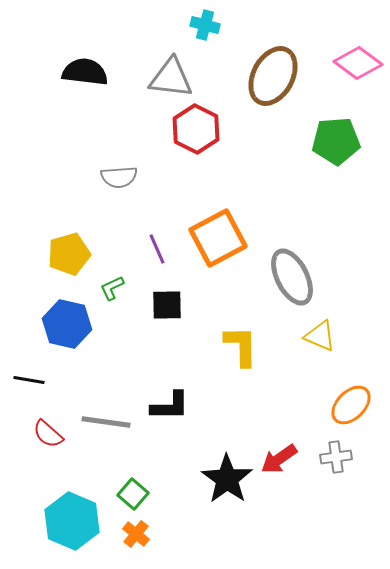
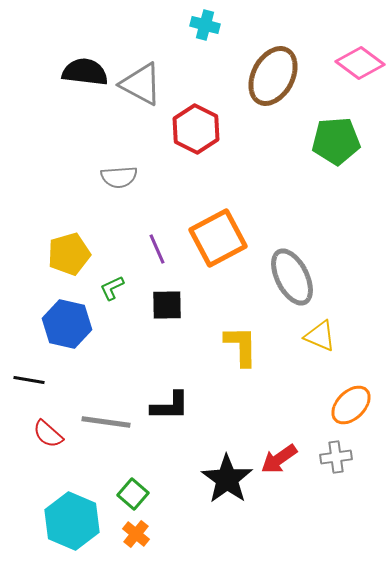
pink diamond: moved 2 px right
gray triangle: moved 30 px left, 6 px down; rotated 21 degrees clockwise
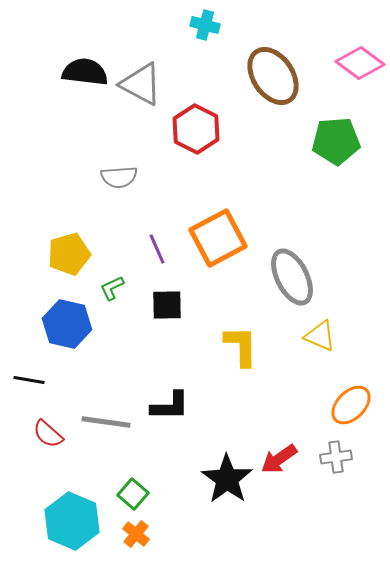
brown ellipse: rotated 62 degrees counterclockwise
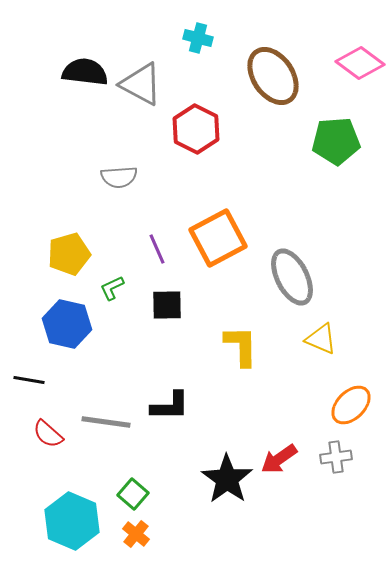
cyan cross: moved 7 px left, 13 px down
yellow triangle: moved 1 px right, 3 px down
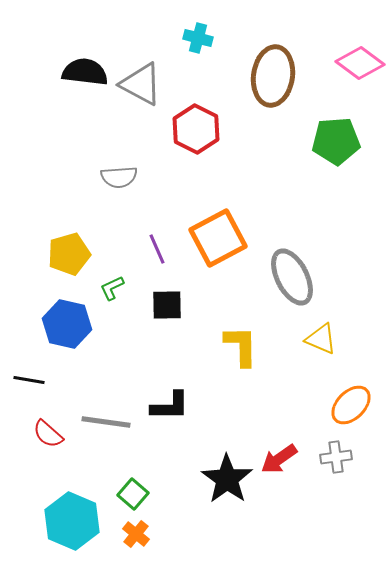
brown ellipse: rotated 42 degrees clockwise
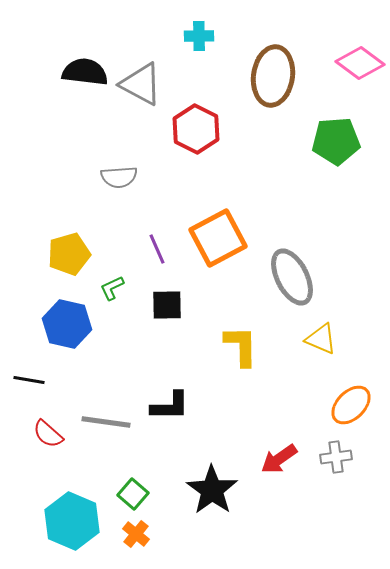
cyan cross: moved 1 px right, 2 px up; rotated 16 degrees counterclockwise
black star: moved 15 px left, 11 px down
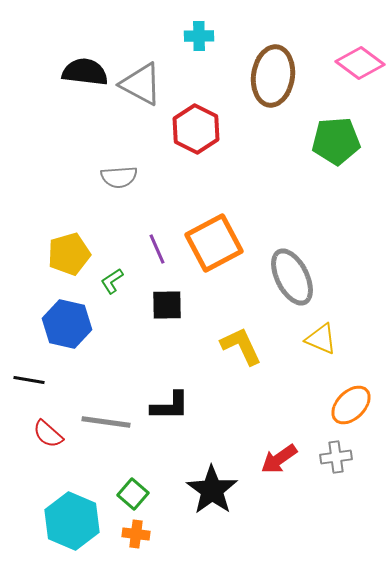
orange square: moved 4 px left, 5 px down
green L-shape: moved 7 px up; rotated 8 degrees counterclockwise
yellow L-shape: rotated 24 degrees counterclockwise
orange cross: rotated 32 degrees counterclockwise
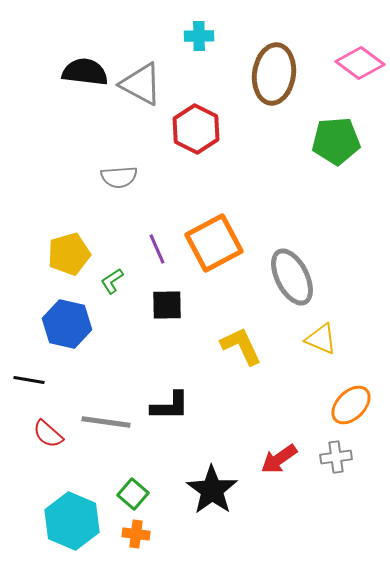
brown ellipse: moved 1 px right, 2 px up
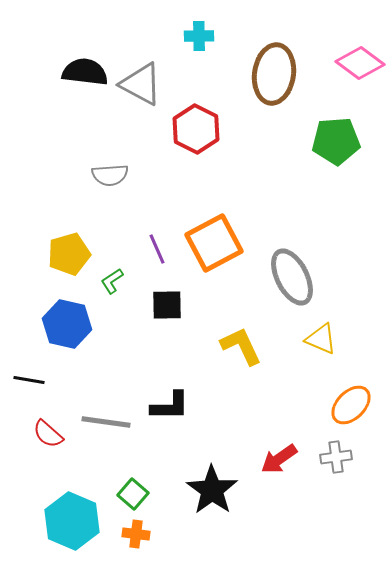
gray semicircle: moved 9 px left, 2 px up
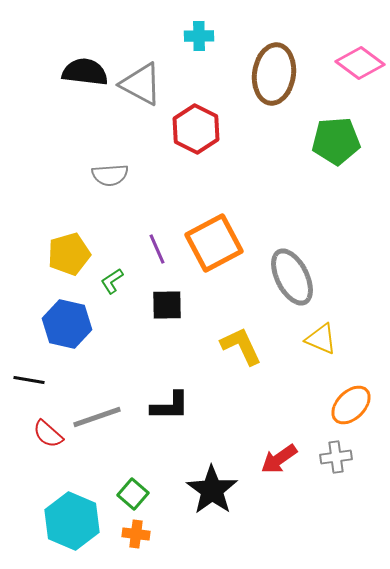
gray line: moved 9 px left, 5 px up; rotated 27 degrees counterclockwise
